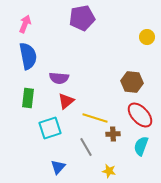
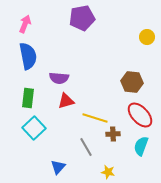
red triangle: rotated 24 degrees clockwise
cyan square: moved 16 px left; rotated 25 degrees counterclockwise
yellow star: moved 1 px left, 1 px down
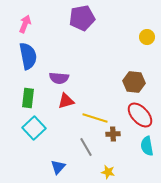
brown hexagon: moved 2 px right
cyan semicircle: moved 6 px right; rotated 30 degrees counterclockwise
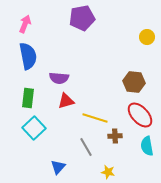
brown cross: moved 2 px right, 2 px down
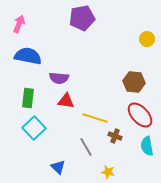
pink arrow: moved 6 px left
yellow circle: moved 2 px down
blue semicircle: rotated 68 degrees counterclockwise
red triangle: rotated 24 degrees clockwise
brown cross: rotated 24 degrees clockwise
blue triangle: rotated 28 degrees counterclockwise
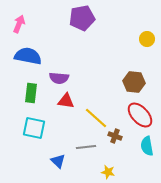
green rectangle: moved 3 px right, 5 px up
yellow line: moved 1 px right; rotated 25 degrees clockwise
cyan square: rotated 35 degrees counterclockwise
gray line: rotated 66 degrees counterclockwise
blue triangle: moved 6 px up
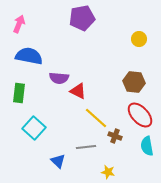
yellow circle: moved 8 px left
blue semicircle: moved 1 px right
green rectangle: moved 12 px left
red triangle: moved 12 px right, 10 px up; rotated 18 degrees clockwise
cyan square: rotated 30 degrees clockwise
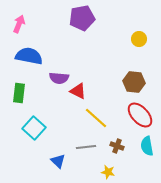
brown cross: moved 2 px right, 10 px down
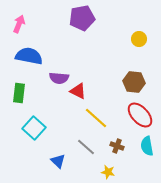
gray line: rotated 48 degrees clockwise
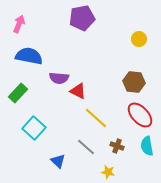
green rectangle: moved 1 px left; rotated 36 degrees clockwise
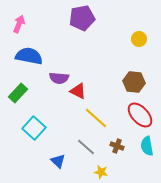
yellow star: moved 7 px left
